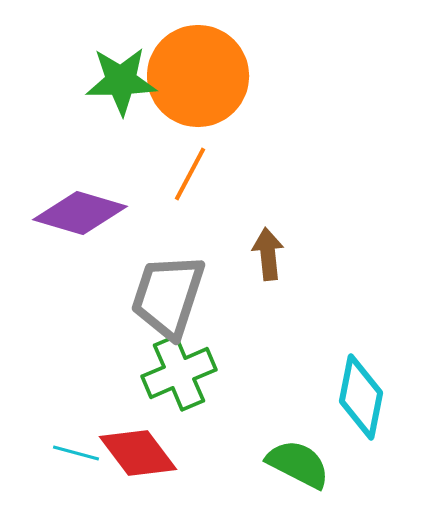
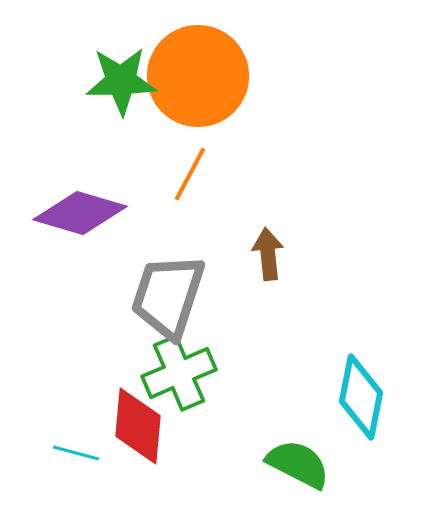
red diamond: moved 27 px up; rotated 42 degrees clockwise
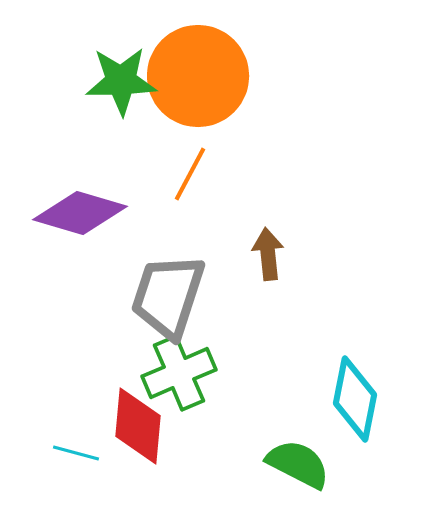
cyan diamond: moved 6 px left, 2 px down
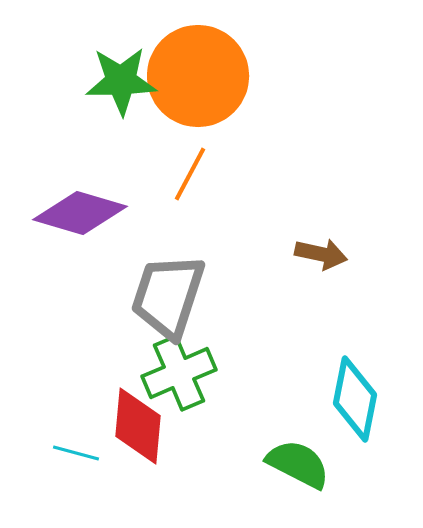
brown arrow: moved 53 px right; rotated 108 degrees clockwise
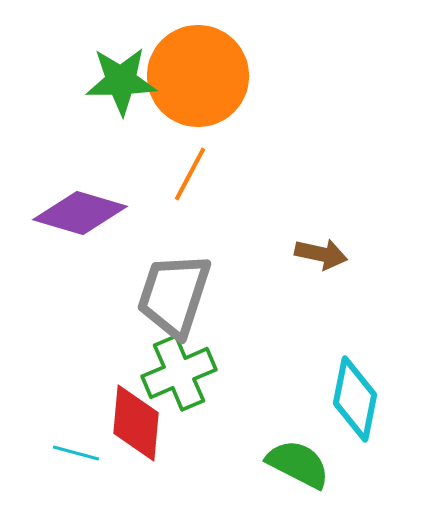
gray trapezoid: moved 6 px right, 1 px up
red diamond: moved 2 px left, 3 px up
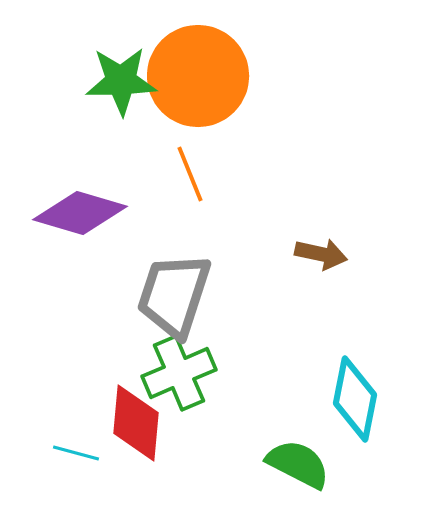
orange line: rotated 50 degrees counterclockwise
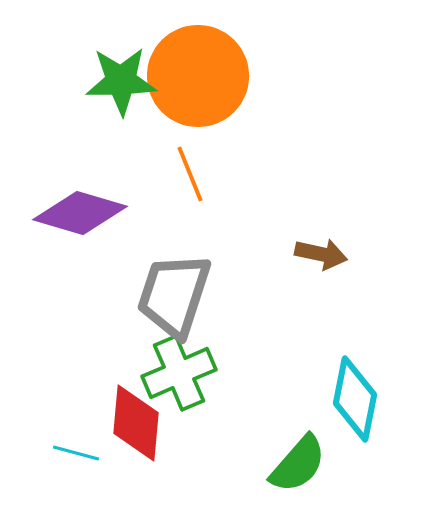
green semicircle: rotated 104 degrees clockwise
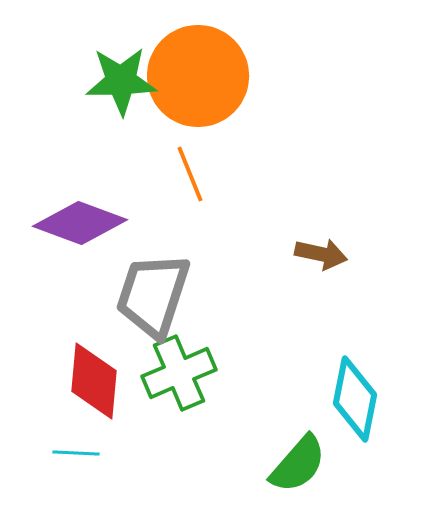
purple diamond: moved 10 px down; rotated 4 degrees clockwise
gray trapezoid: moved 21 px left
red diamond: moved 42 px left, 42 px up
cyan line: rotated 12 degrees counterclockwise
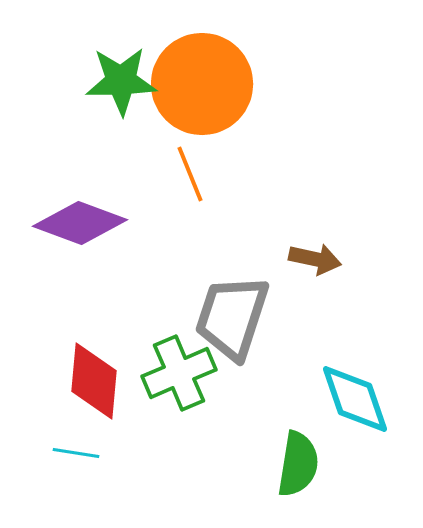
orange circle: moved 4 px right, 8 px down
brown arrow: moved 6 px left, 5 px down
gray trapezoid: moved 79 px right, 22 px down
cyan diamond: rotated 30 degrees counterclockwise
cyan line: rotated 6 degrees clockwise
green semicircle: rotated 32 degrees counterclockwise
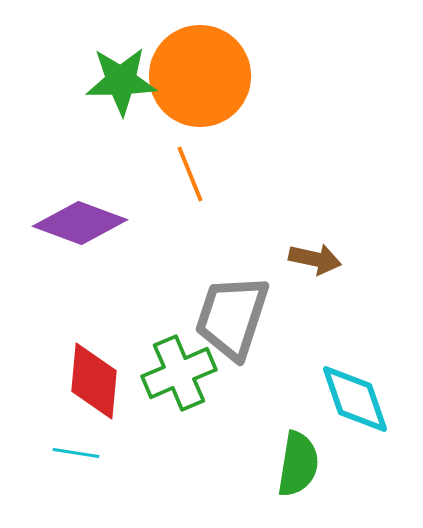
orange circle: moved 2 px left, 8 px up
